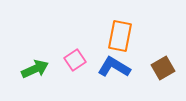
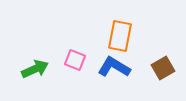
pink square: rotated 35 degrees counterclockwise
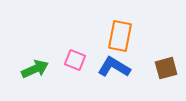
brown square: moved 3 px right; rotated 15 degrees clockwise
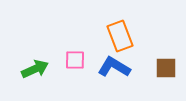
orange rectangle: rotated 32 degrees counterclockwise
pink square: rotated 20 degrees counterclockwise
brown square: rotated 15 degrees clockwise
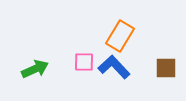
orange rectangle: rotated 52 degrees clockwise
pink square: moved 9 px right, 2 px down
blue L-shape: rotated 16 degrees clockwise
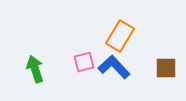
pink square: rotated 15 degrees counterclockwise
green arrow: rotated 84 degrees counterclockwise
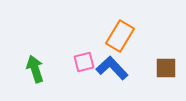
blue L-shape: moved 2 px left, 1 px down
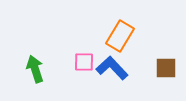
pink square: rotated 15 degrees clockwise
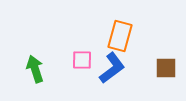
orange rectangle: rotated 16 degrees counterclockwise
pink square: moved 2 px left, 2 px up
blue L-shape: rotated 96 degrees clockwise
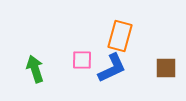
blue L-shape: rotated 12 degrees clockwise
